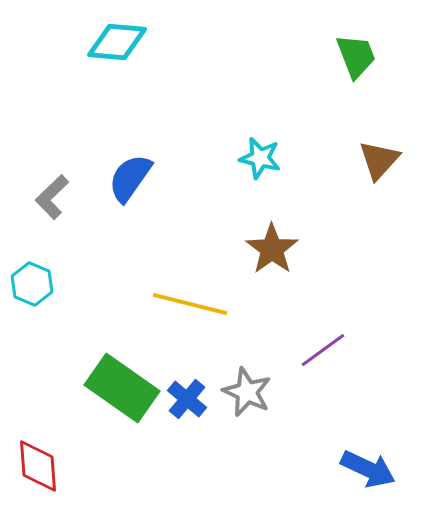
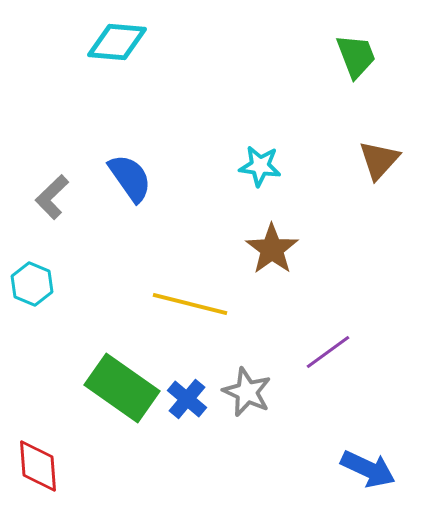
cyan star: moved 8 px down; rotated 6 degrees counterclockwise
blue semicircle: rotated 110 degrees clockwise
purple line: moved 5 px right, 2 px down
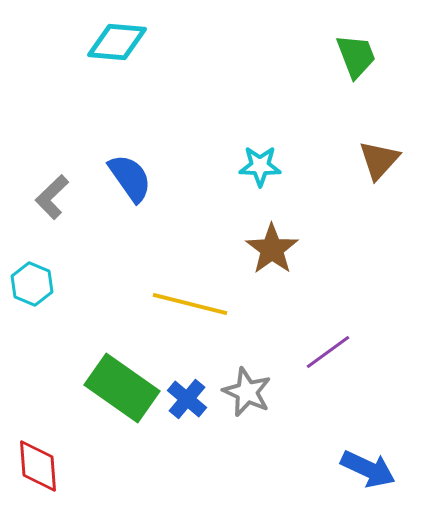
cyan star: rotated 6 degrees counterclockwise
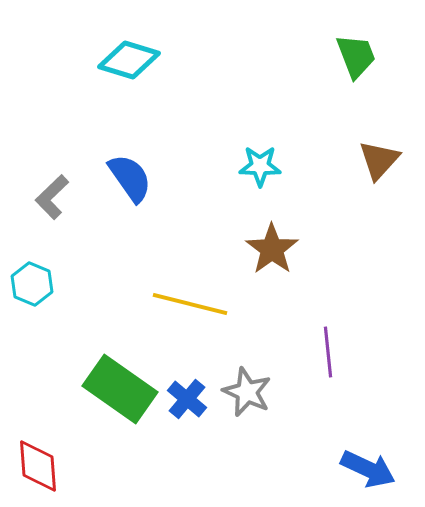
cyan diamond: moved 12 px right, 18 px down; rotated 12 degrees clockwise
purple line: rotated 60 degrees counterclockwise
green rectangle: moved 2 px left, 1 px down
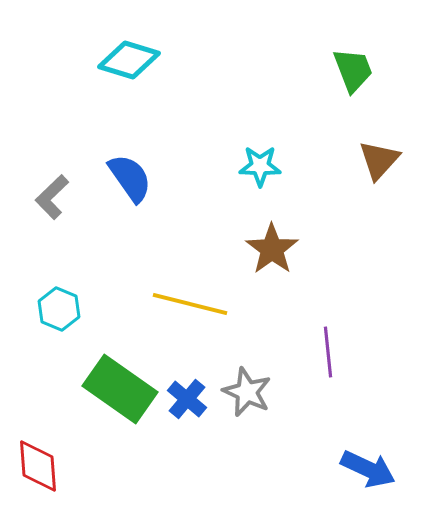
green trapezoid: moved 3 px left, 14 px down
cyan hexagon: moved 27 px right, 25 px down
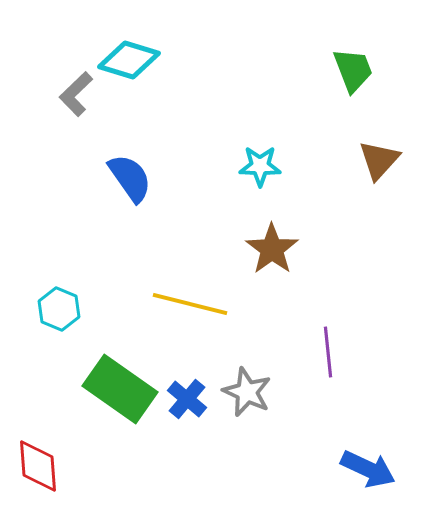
gray L-shape: moved 24 px right, 103 px up
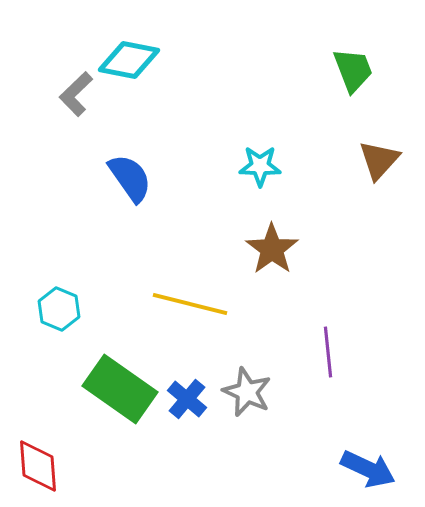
cyan diamond: rotated 6 degrees counterclockwise
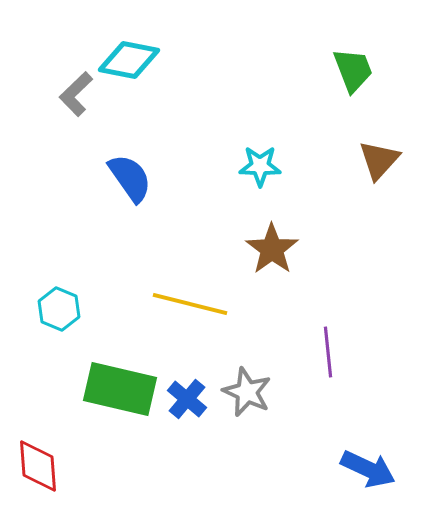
green rectangle: rotated 22 degrees counterclockwise
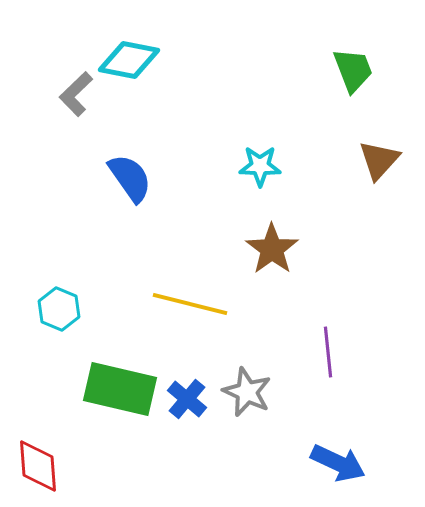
blue arrow: moved 30 px left, 6 px up
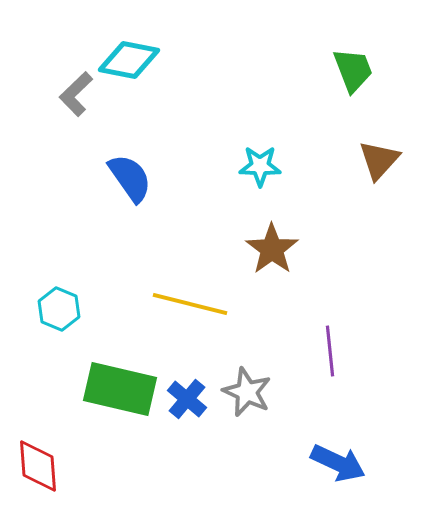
purple line: moved 2 px right, 1 px up
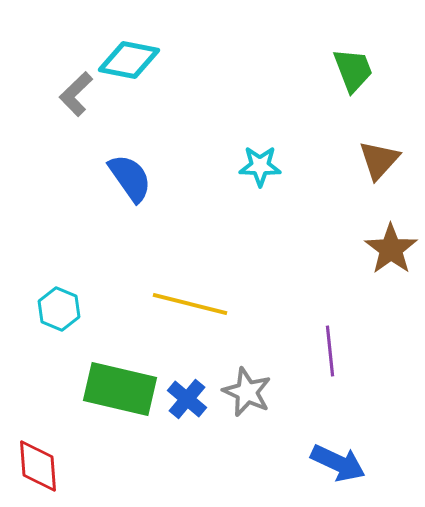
brown star: moved 119 px right
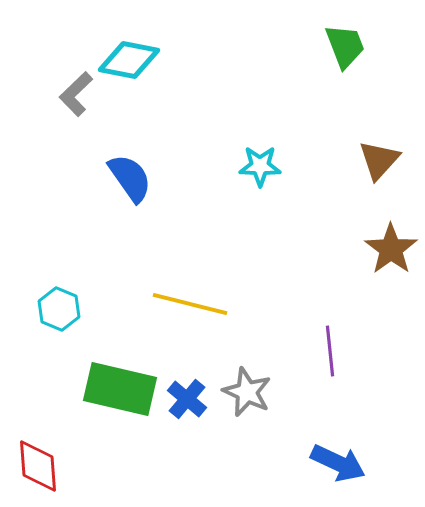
green trapezoid: moved 8 px left, 24 px up
